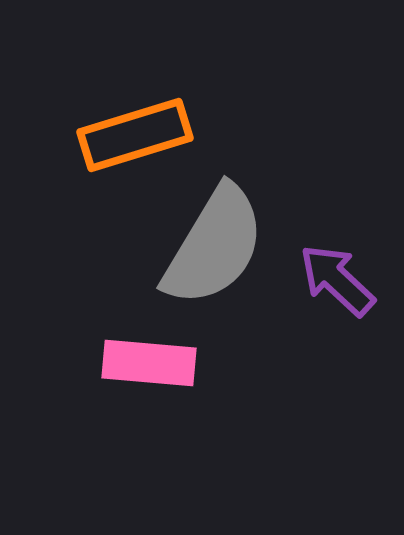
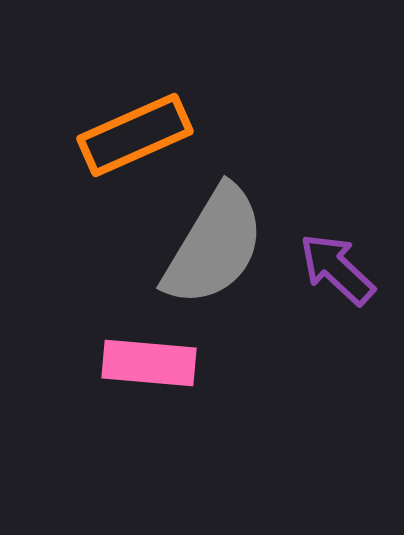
orange rectangle: rotated 7 degrees counterclockwise
purple arrow: moved 11 px up
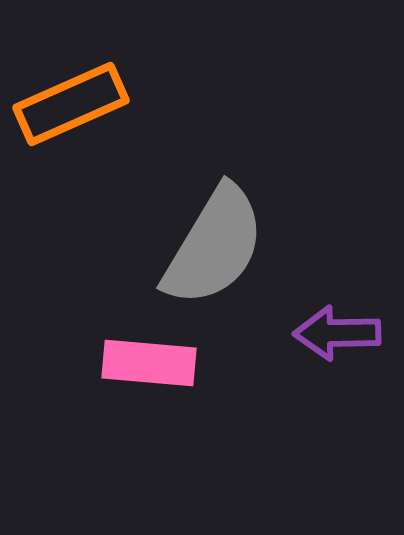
orange rectangle: moved 64 px left, 31 px up
purple arrow: moved 64 px down; rotated 44 degrees counterclockwise
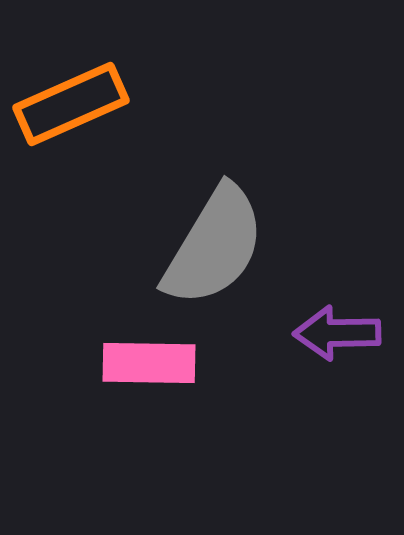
pink rectangle: rotated 4 degrees counterclockwise
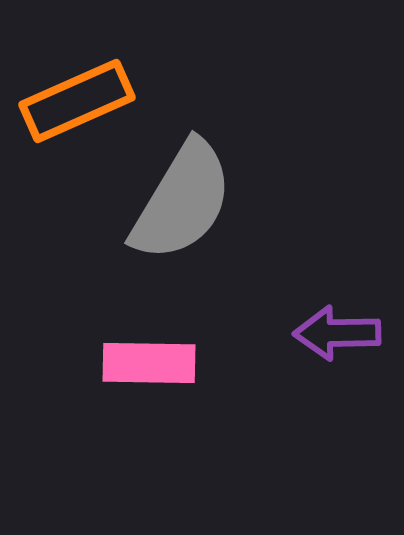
orange rectangle: moved 6 px right, 3 px up
gray semicircle: moved 32 px left, 45 px up
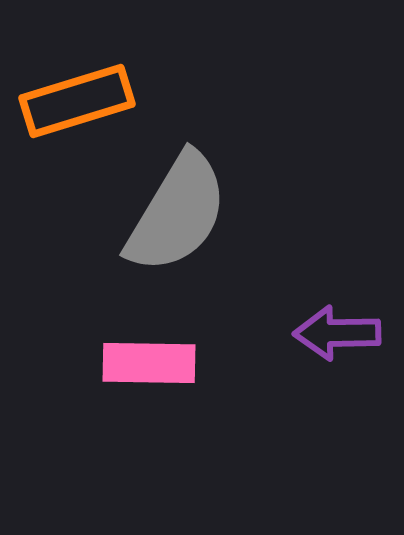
orange rectangle: rotated 7 degrees clockwise
gray semicircle: moved 5 px left, 12 px down
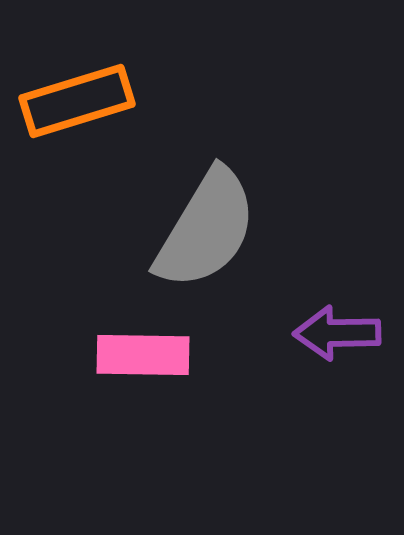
gray semicircle: moved 29 px right, 16 px down
pink rectangle: moved 6 px left, 8 px up
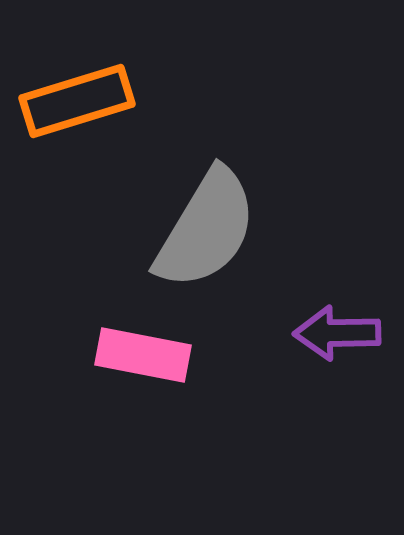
pink rectangle: rotated 10 degrees clockwise
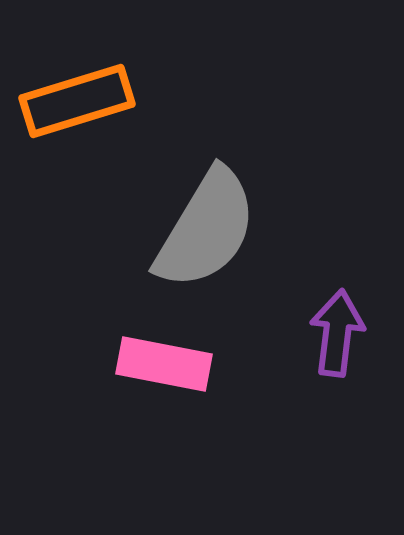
purple arrow: rotated 98 degrees clockwise
pink rectangle: moved 21 px right, 9 px down
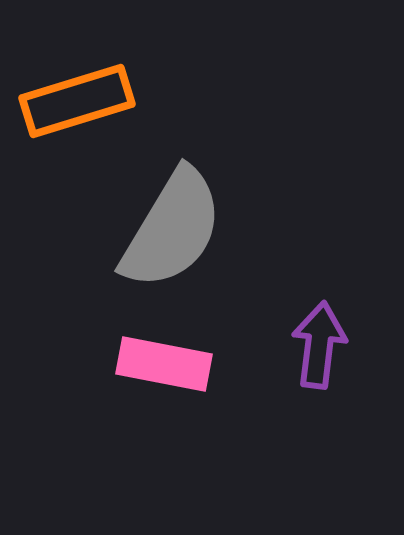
gray semicircle: moved 34 px left
purple arrow: moved 18 px left, 12 px down
